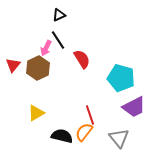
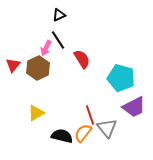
orange semicircle: moved 1 px left, 1 px down
gray triangle: moved 12 px left, 10 px up
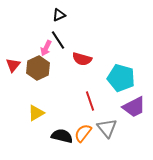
red semicircle: rotated 138 degrees clockwise
red line: moved 14 px up
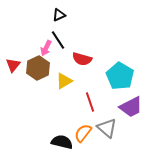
cyan pentagon: moved 1 px left, 2 px up; rotated 16 degrees clockwise
red line: moved 1 px down
purple trapezoid: moved 3 px left
yellow triangle: moved 28 px right, 32 px up
gray triangle: rotated 10 degrees counterclockwise
black semicircle: moved 6 px down
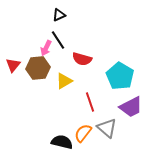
brown hexagon: rotated 20 degrees clockwise
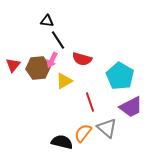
black triangle: moved 12 px left, 6 px down; rotated 32 degrees clockwise
pink arrow: moved 6 px right, 12 px down
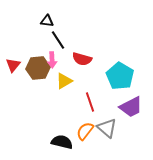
pink arrow: rotated 28 degrees counterclockwise
orange semicircle: moved 2 px right, 2 px up
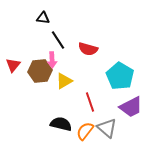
black triangle: moved 4 px left, 3 px up
red semicircle: moved 6 px right, 10 px up
brown hexagon: moved 2 px right, 3 px down
black semicircle: moved 1 px left, 18 px up
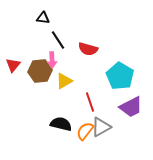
gray triangle: moved 6 px left, 1 px up; rotated 50 degrees clockwise
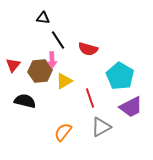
red line: moved 4 px up
black semicircle: moved 36 px left, 23 px up
orange semicircle: moved 22 px left, 1 px down
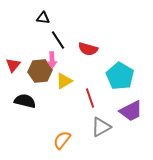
purple trapezoid: moved 4 px down
orange semicircle: moved 1 px left, 8 px down
